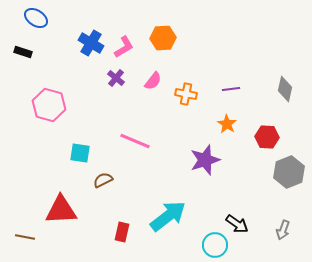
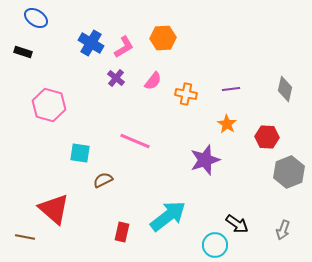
red triangle: moved 7 px left, 1 px up; rotated 44 degrees clockwise
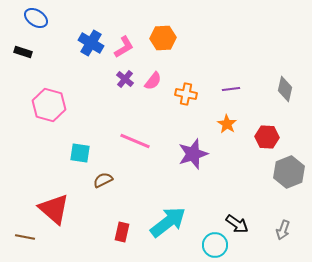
purple cross: moved 9 px right, 1 px down
purple star: moved 12 px left, 6 px up
cyan arrow: moved 6 px down
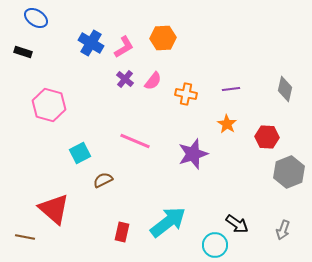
cyan square: rotated 35 degrees counterclockwise
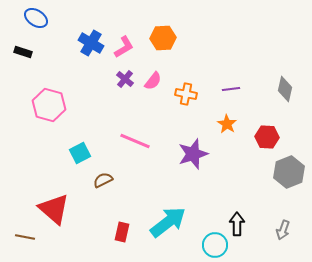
black arrow: rotated 125 degrees counterclockwise
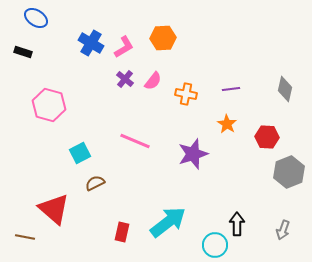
brown semicircle: moved 8 px left, 3 px down
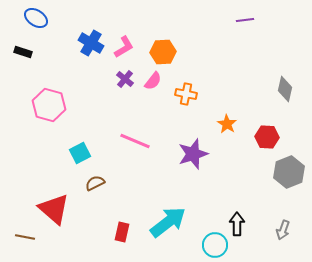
orange hexagon: moved 14 px down
purple line: moved 14 px right, 69 px up
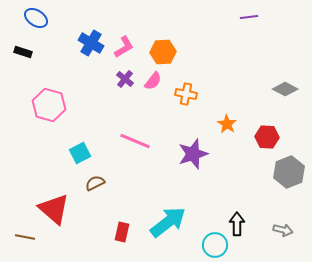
purple line: moved 4 px right, 3 px up
gray diamond: rotated 75 degrees counterclockwise
gray arrow: rotated 96 degrees counterclockwise
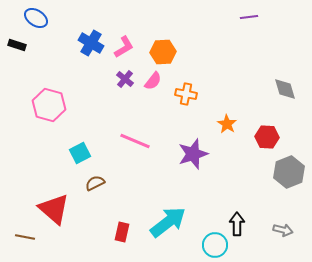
black rectangle: moved 6 px left, 7 px up
gray diamond: rotated 45 degrees clockwise
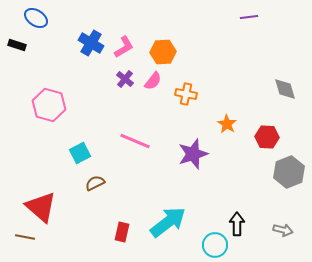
red triangle: moved 13 px left, 2 px up
